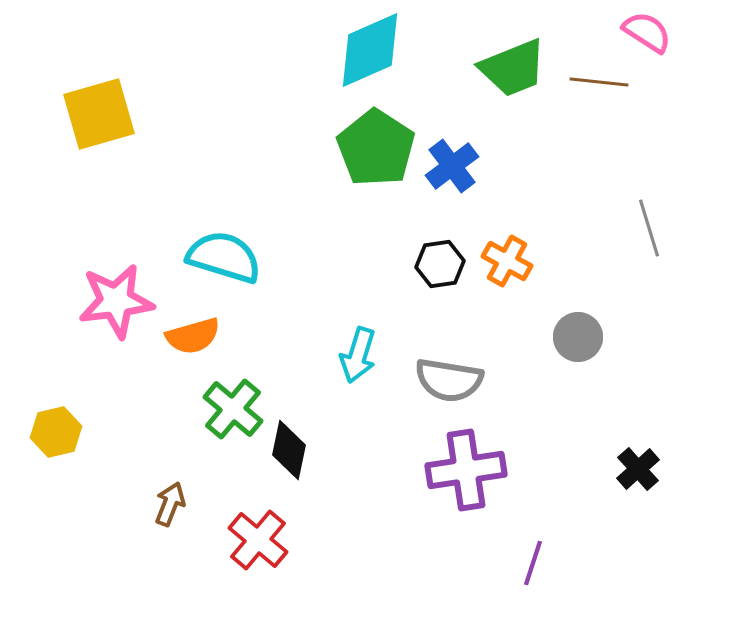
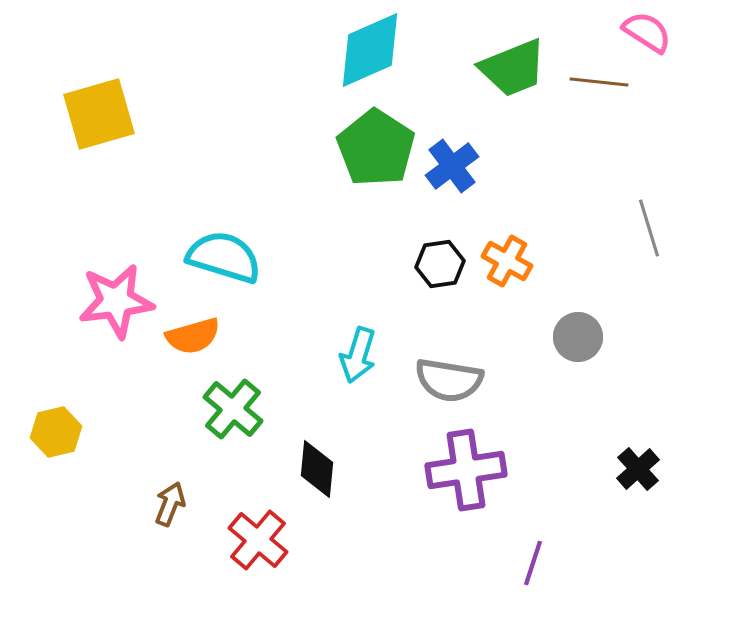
black diamond: moved 28 px right, 19 px down; rotated 6 degrees counterclockwise
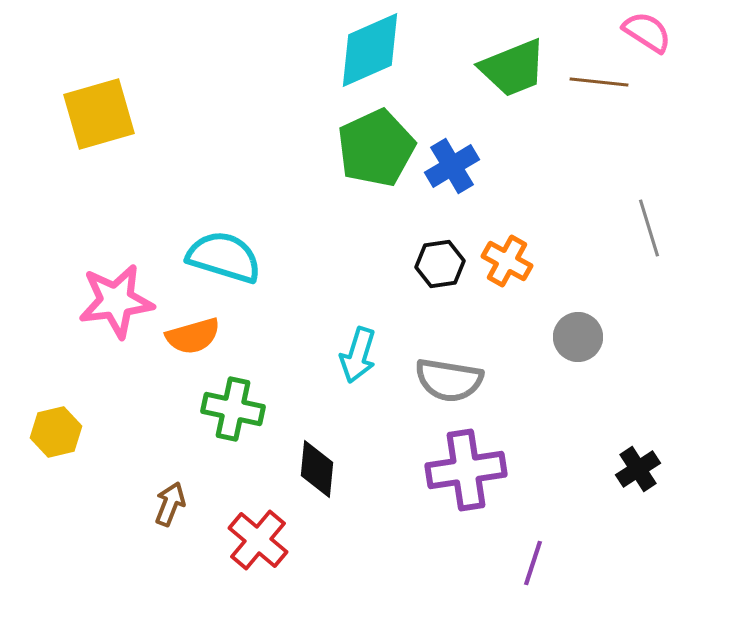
green pentagon: rotated 14 degrees clockwise
blue cross: rotated 6 degrees clockwise
green cross: rotated 28 degrees counterclockwise
black cross: rotated 9 degrees clockwise
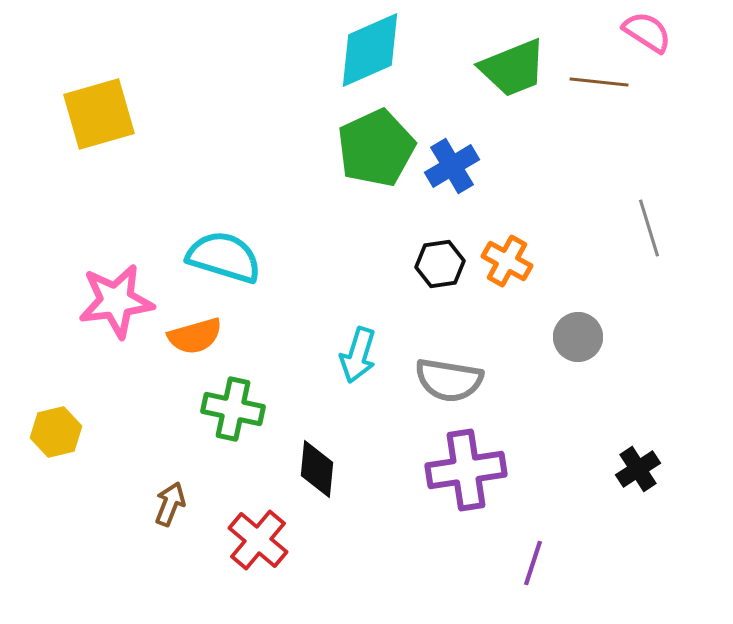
orange semicircle: moved 2 px right
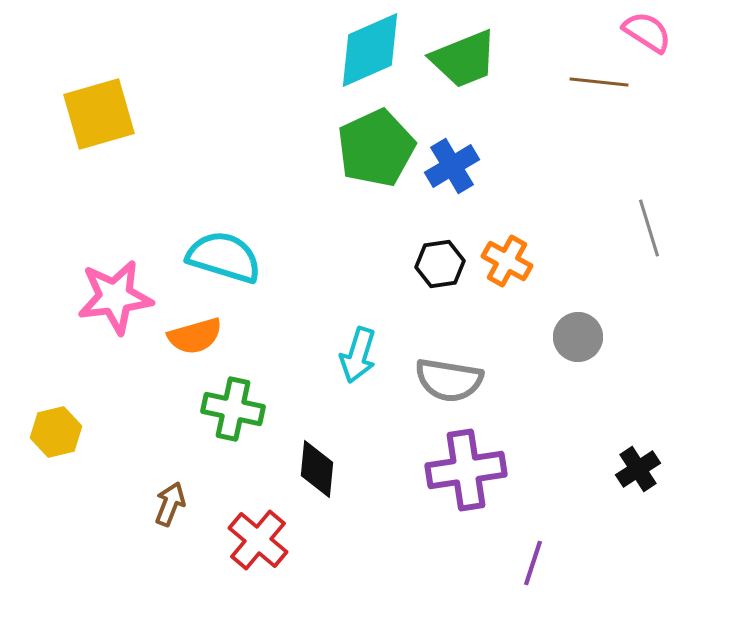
green trapezoid: moved 49 px left, 9 px up
pink star: moved 1 px left, 4 px up
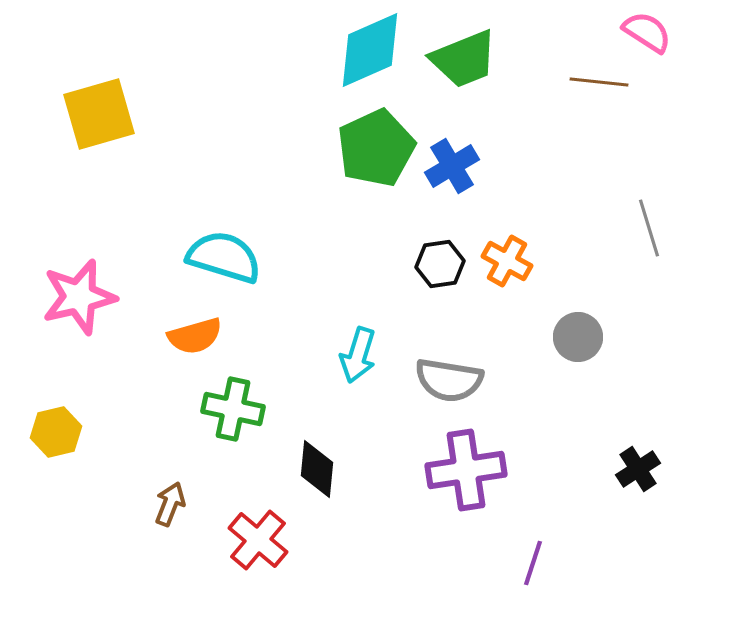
pink star: moved 36 px left; rotated 6 degrees counterclockwise
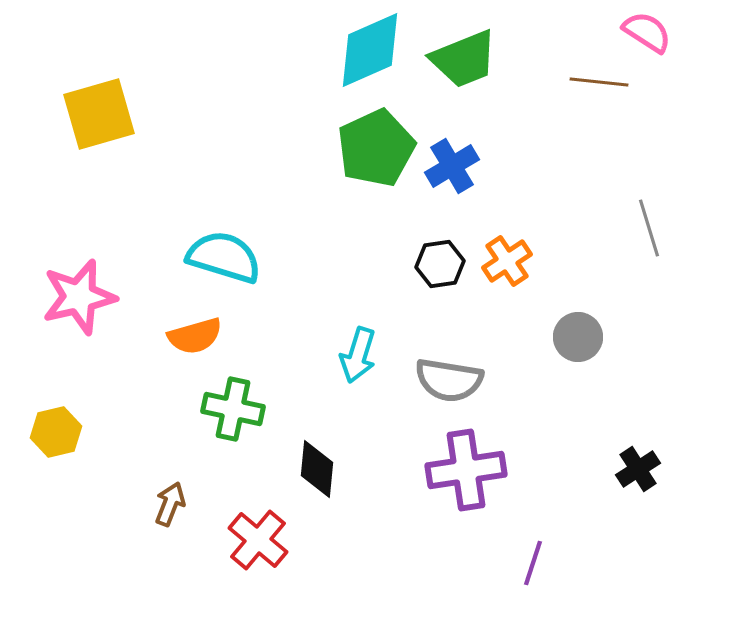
orange cross: rotated 27 degrees clockwise
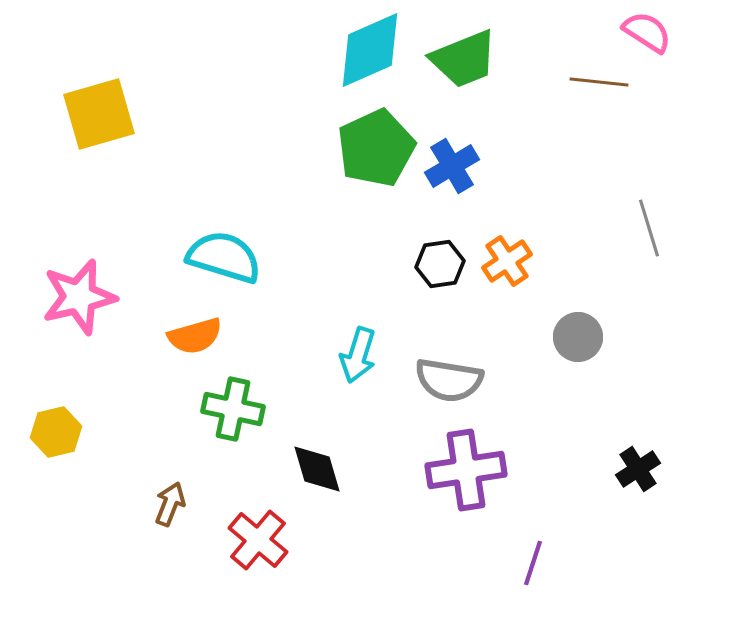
black diamond: rotated 22 degrees counterclockwise
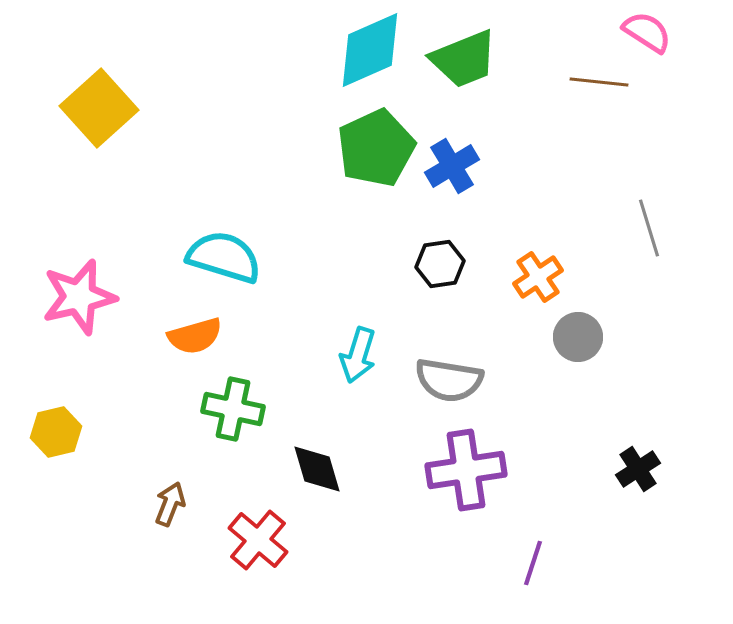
yellow square: moved 6 px up; rotated 26 degrees counterclockwise
orange cross: moved 31 px right, 16 px down
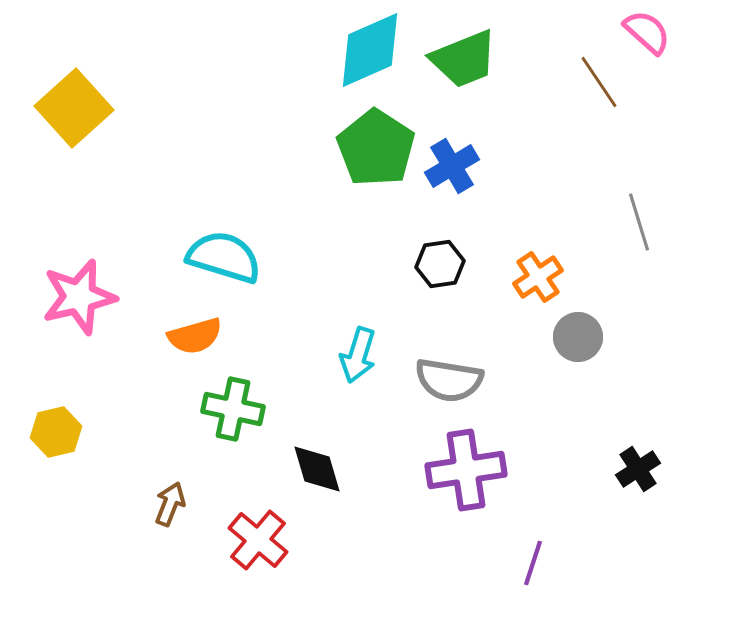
pink semicircle: rotated 9 degrees clockwise
brown line: rotated 50 degrees clockwise
yellow square: moved 25 px left
green pentagon: rotated 14 degrees counterclockwise
gray line: moved 10 px left, 6 px up
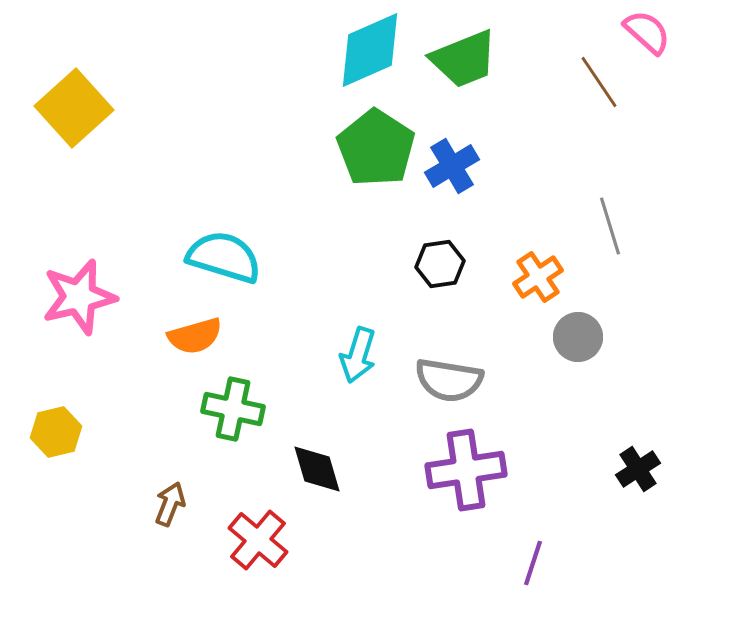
gray line: moved 29 px left, 4 px down
